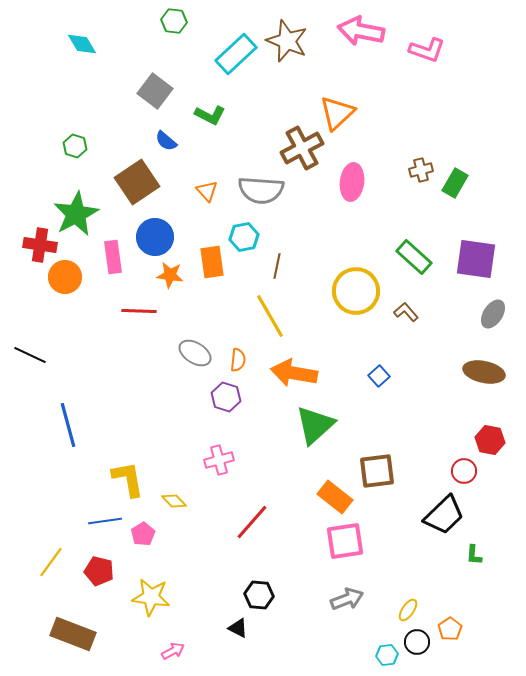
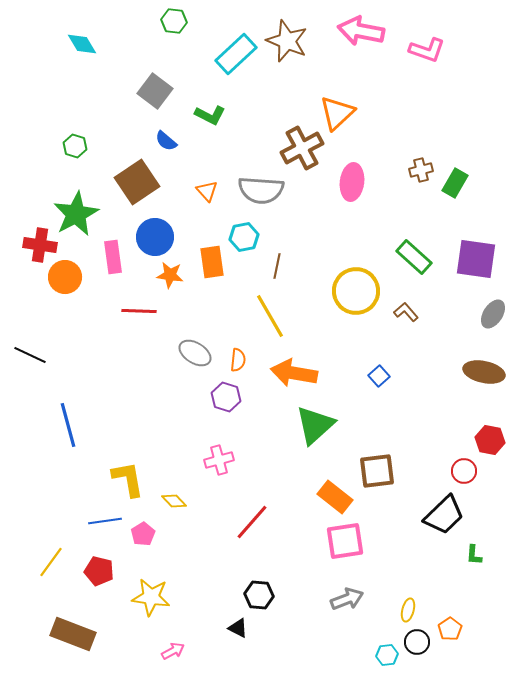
yellow ellipse at (408, 610): rotated 20 degrees counterclockwise
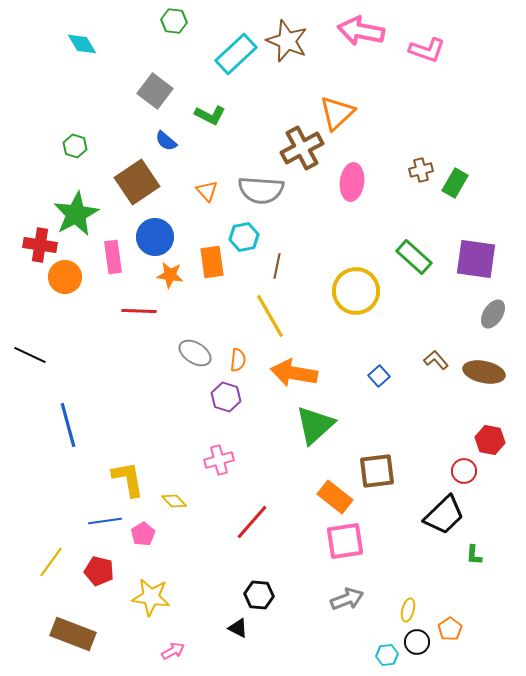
brown L-shape at (406, 312): moved 30 px right, 48 px down
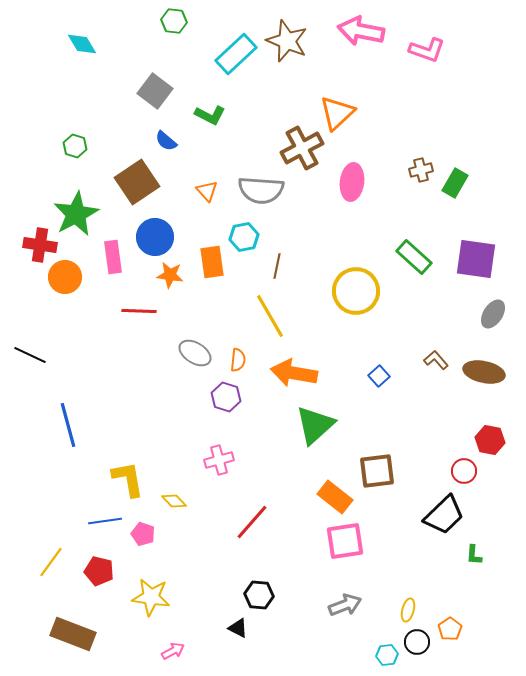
pink pentagon at (143, 534): rotated 20 degrees counterclockwise
gray arrow at (347, 599): moved 2 px left, 6 px down
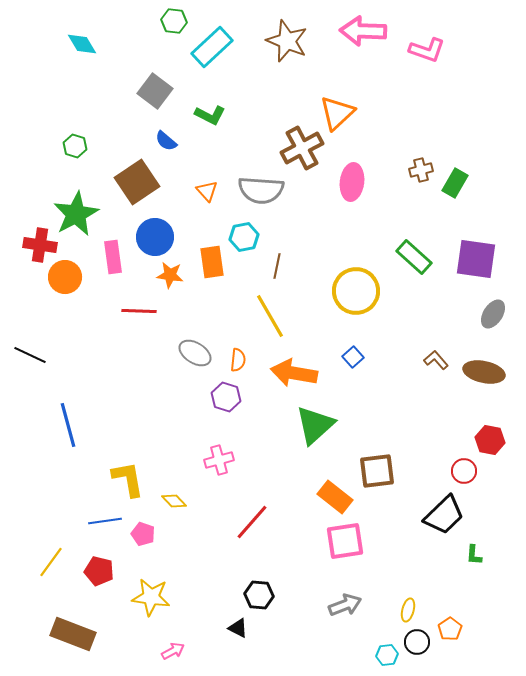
pink arrow at (361, 31): moved 2 px right; rotated 9 degrees counterclockwise
cyan rectangle at (236, 54): moved 24 px left, 7 px up
blue square at (379, 376): moved 26 px left, 19 px up
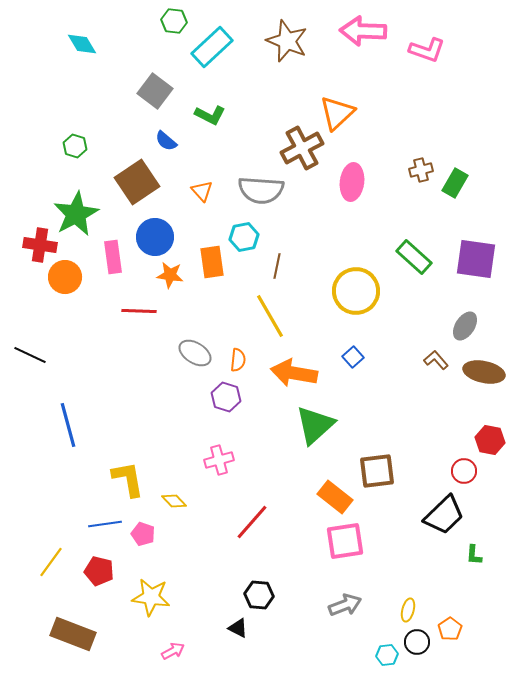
orange triangle at (207, 191): moved 5 px left
gray ellipse at (493, 314): moved 28 px left, 12 px down
blue line at (105, 521): moved 3 px down
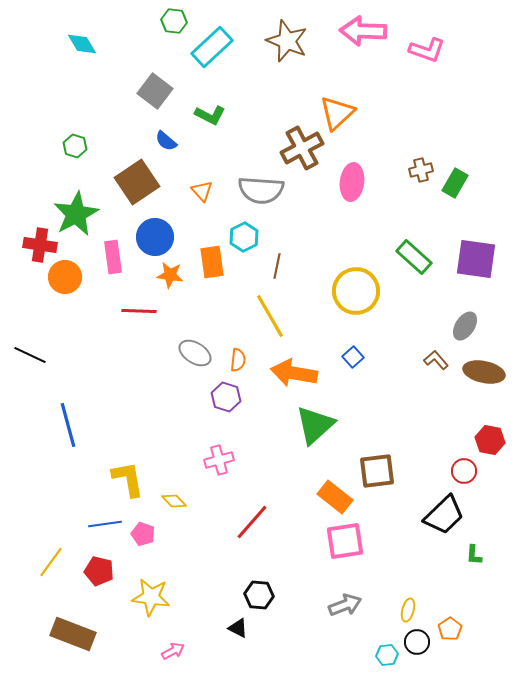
cyan hexagon at (244, 237): rotated 16 degrees counterclockwise
